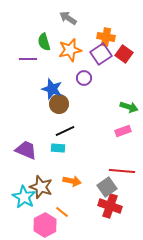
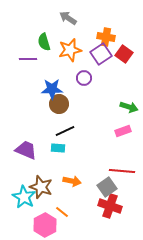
blue star: rotated 20 degrees counterclockwise
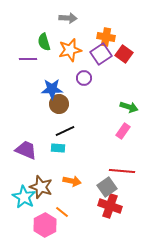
gray arrow: rotated 150 degrees clockwise
pink rectangle: rotated 35 degrees counterclockwise
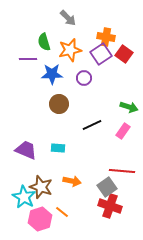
gray arrow: rotated 42 degrees clockwise
blue star: moved 15 px up
black line: moved 27 px right, 6 px up
pink hexagon: moved 5 px left, 6 px up; rotated 10 degrees clockwise
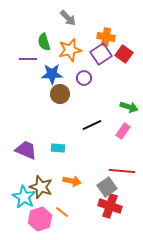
brown circle: moved 1 px right, 10 px up
